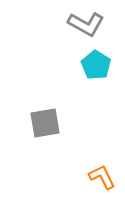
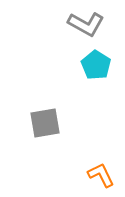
orange L-shape: moved 1 px left, 2 px up
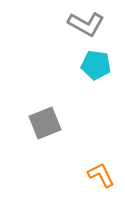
cyan pentagon: rotated 24 degrees counterclockwise
gray square: rotated 12 degrees counterclockwise
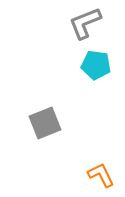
gray L-shape: moved 1 px left, 1 px up; rotated 129 degrees clockwise
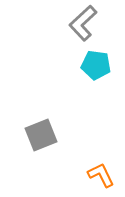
gray L-shape: moved 2 px left; rotated 21 degrees counterclockwise
gray square: moved 4 px left, 12 px down
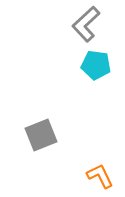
gray L-shape: moved 3 px right, 1 px down
orange L-shape: moved 1 px left, 1 px down
